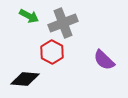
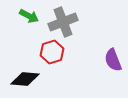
gray cross: moved 1 px up
red hexagon: rotated 15 degrees clockwise
purple semicircle: moved 9 px right; rotated 25 degrees clockwise
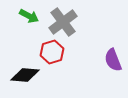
gray cross: rotated 16 degrees counterclockwise
black diamond: moved 4 px up
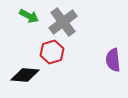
purple semicircle: rotated 15 degrees clockwise
